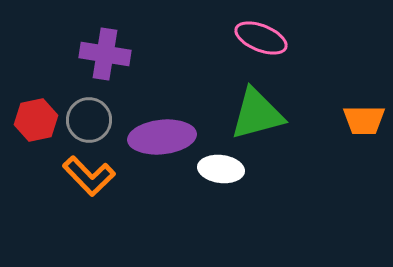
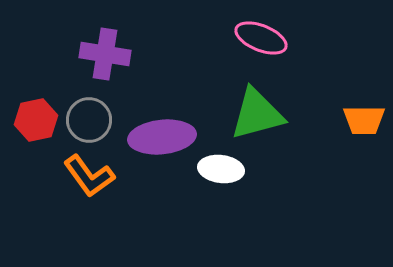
orange L-shape: rotated 8 degrees clockwise
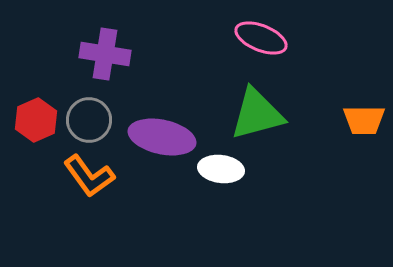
red hexagon: rotated 12 degrees counterclockwise
purple ellipse: rotated 18 degrees clockwise
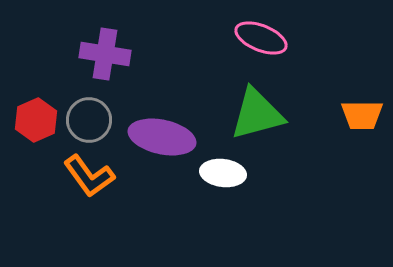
orange trapezoid: moved 2 px left, 5 px up
white ellipse: moved 2 px right, 4 px down
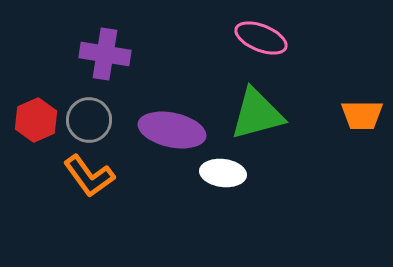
purple ellipse: moved 10 px right, 7 px up
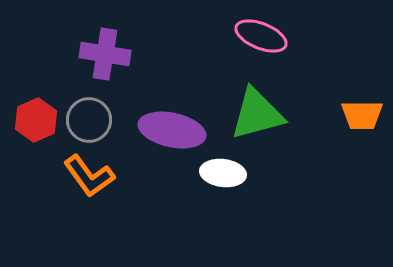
pink ellipse: moved 2 px up
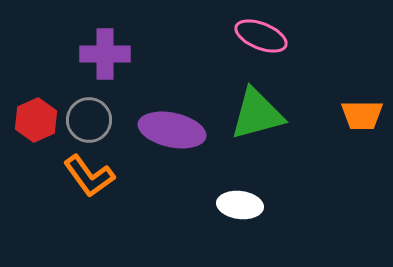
purple cross: rotated 9 degrees counterclockwise
white ellipse: moved 17 px right, 32 px down
